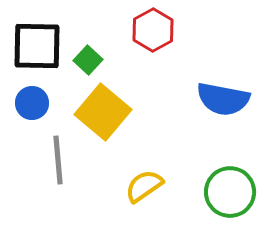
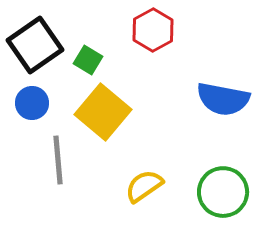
black square: moved 2 px left, 1 px up; rotated 36 degrees counterclockwise
green square: rotated 12 degrees counterclockwise
green circle: moved 7 px left
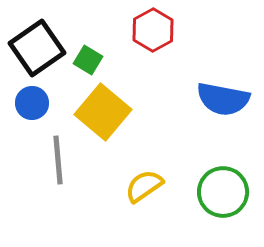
black square: moved 2 px right, 3 px down
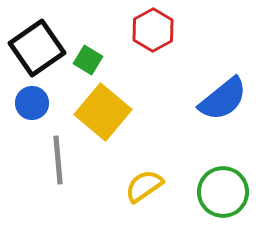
blue semicircle: rotated 50 degrees counterclockwise
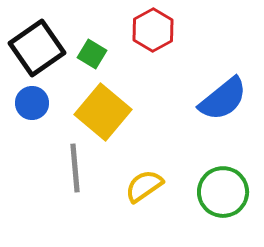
green square: moved 4 px right, 6 px up
gray line: moved 17 px right, 8 px down
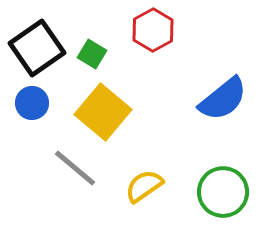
gray line: rotated 45 degrees counterclockwise
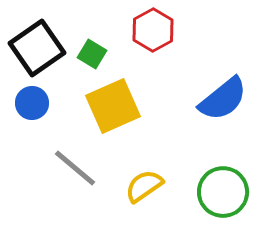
yellow square: moved 10 px right, 6 px up; rotated 26 degrees clockwise
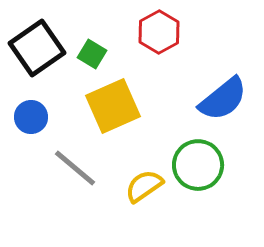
red hexagon: moved 6 px right, 2 px down
blue circle: moved 1 px left, 14 px down
green circle: moved 25 px left, 27 px up
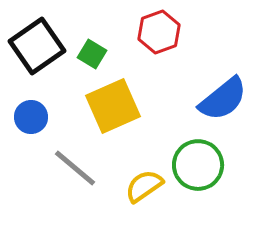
red hexagon: rotated 9 degrees clockwise
black square: moved 2 px up
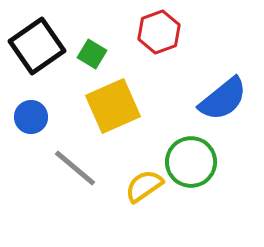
green circle: moved 7 px left, 3 px up
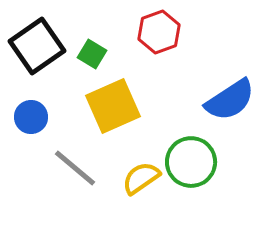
blue semicircle: moved 7 px right, 1 px down; rotated 6 degrees clockwise
yellow semicircle: moved 3 px left, 8 px up
